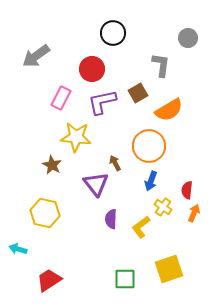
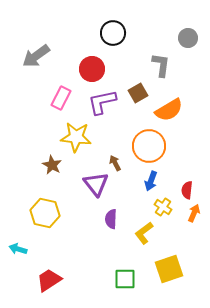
yellow L-shape: moved 3 px right, 6 px down
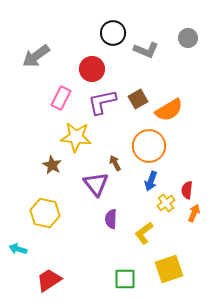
gray L-shape: moved 15 px left, 15 px up; rotated 105 degrees clockwise
brown square: moved 6 px down
yellow cross: moved 3 px right, 4 px up; rotated 18 degrees clockwise
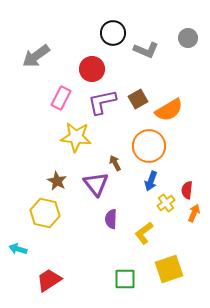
brown star: moved 5 px right, 16 px down
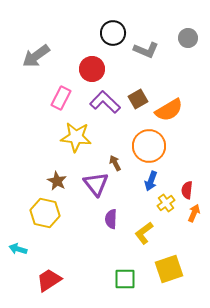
purple L-shape: moved 3 px right; rotated 56 degrees clockwise
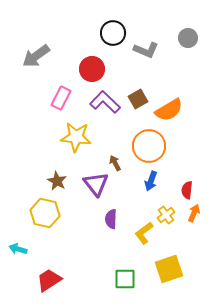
yellow cross: moved 12 px down
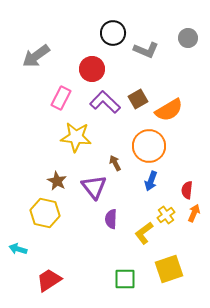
purple triangle: moved 2 px left, 3 px down
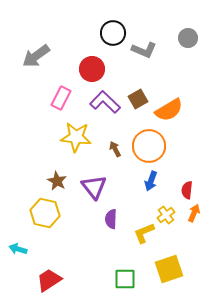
gray L-shape: moved 2 px left
brown arrow: moved 14 px up
yellow L-shape: rotated 15 degrees clockwise
